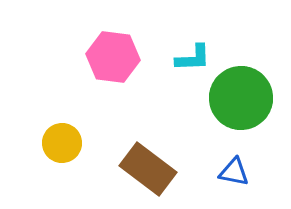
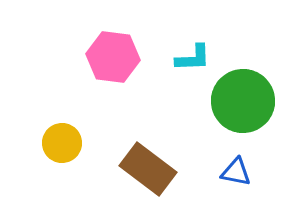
green circle: moved 2 px right, 3 px down
blue triangle: moved 2 px right
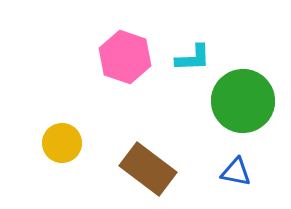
pink hexagon: moved 12 px right; rotated 12 degrees clockwise
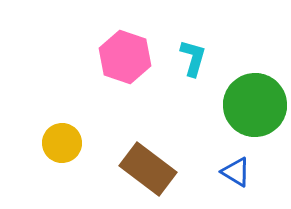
cyan L-shape: rotated 72 degrees counterclockwise
green circle: moved 12 px right, 4 px down
blue triangle: rotated 20 degrees clockwise
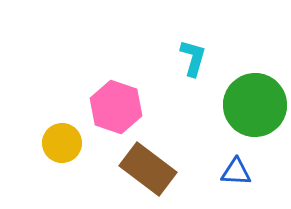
pink hexagon: moved 9 px left, 50 px down
blue triangle: rotated 28 degrees counterclockwise
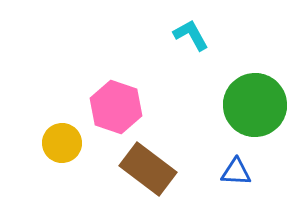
cyan L-shape: moved 2 px left, 23 px up; rotated 45 degrees counterclockwise
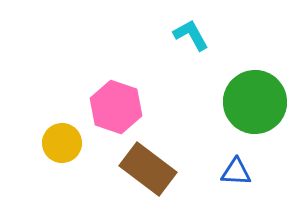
green circle: moved 3 px up
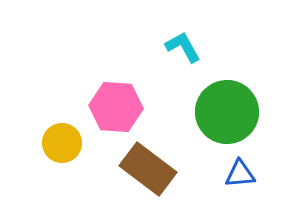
cyan L-shape: moved 8 px left, 12 px down
green circle: moved 28 px left, 10 px down
pink hexagon: rotated 15 degrees counterclockwise
blue triangle: moved 4 px right, 2 px down; rotated 8 degrees counterclockwise
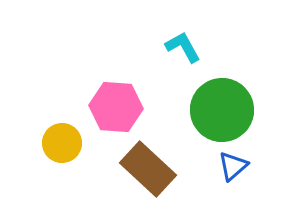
green circle: moved 5 px left, 2 px up
brown rectangle: rotated 6 degrees clockwise
blue triangle: moved 7 px left, 8 px up; rotated 36 degrees counterclockwise
